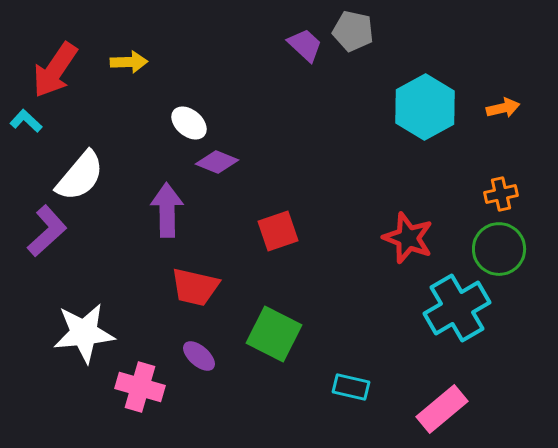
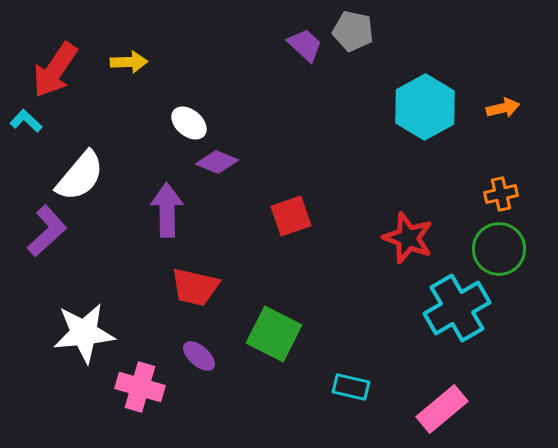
red square: moved 13 px right, 15 px up
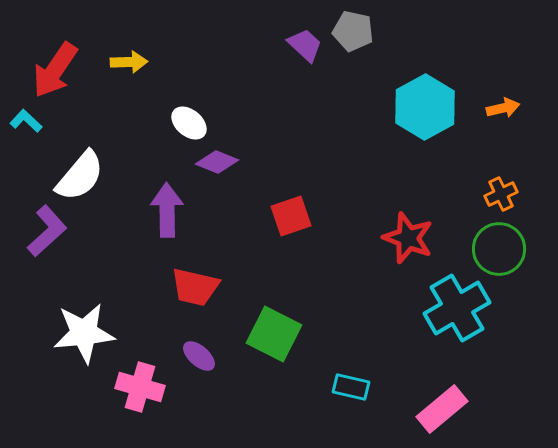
orange cross: rotated 12 degrees counterclockwise
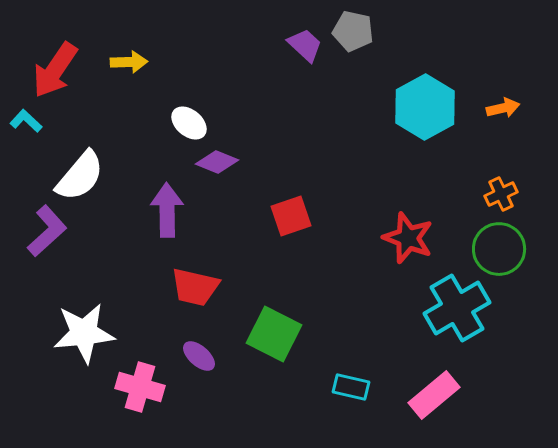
pink rectangle: moved 8 px left, 14 px up
